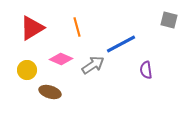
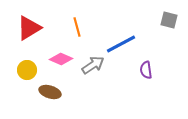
red triangle: moved 3 px left
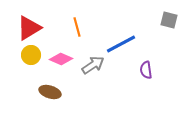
yellow circle: moved 4 px right, 15 px up
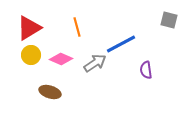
gray arrow: moved 2 px right, 2 px up
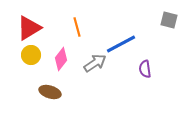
pink diamond: rotated 75 degrees counterclockwise
purple semicircle: moved 1 px left, 1 px up
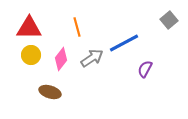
gray square: rotated 36 degrees clockwise
red triangle: rotated 32 degrees clockwise
blue line: moved 3 px right, 1 px up
gray arrow: moved 3 px left, 5 px up
purple semicircle: rotated 36 degrees clockwise
